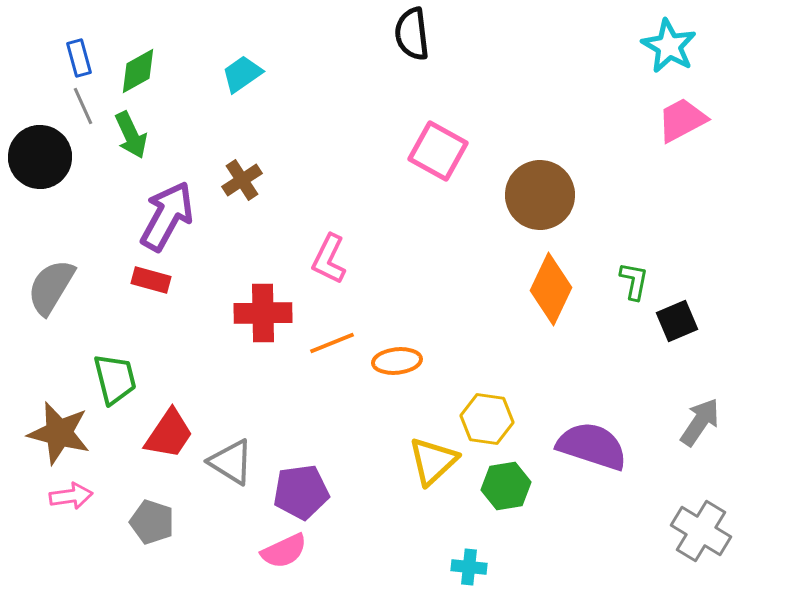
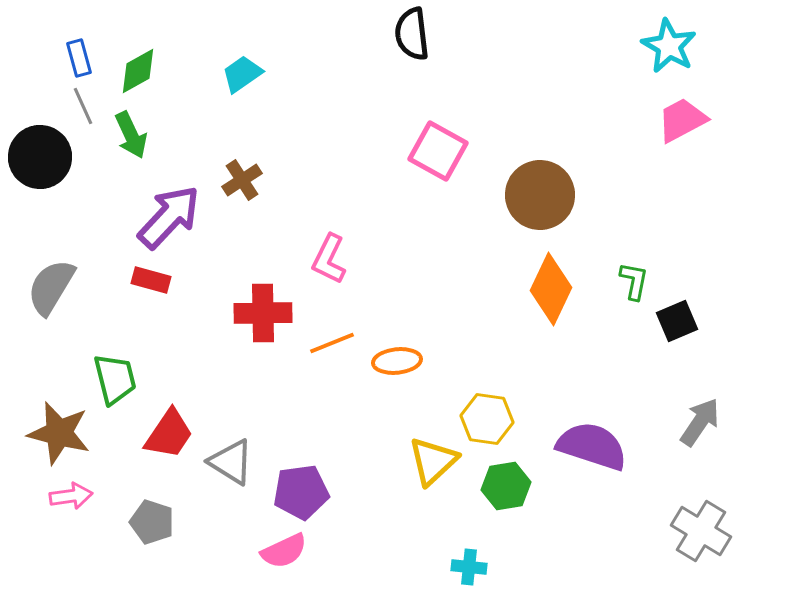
purple arrow: moved 2 px right, 1 px down; rotated 14 degrees clockwise
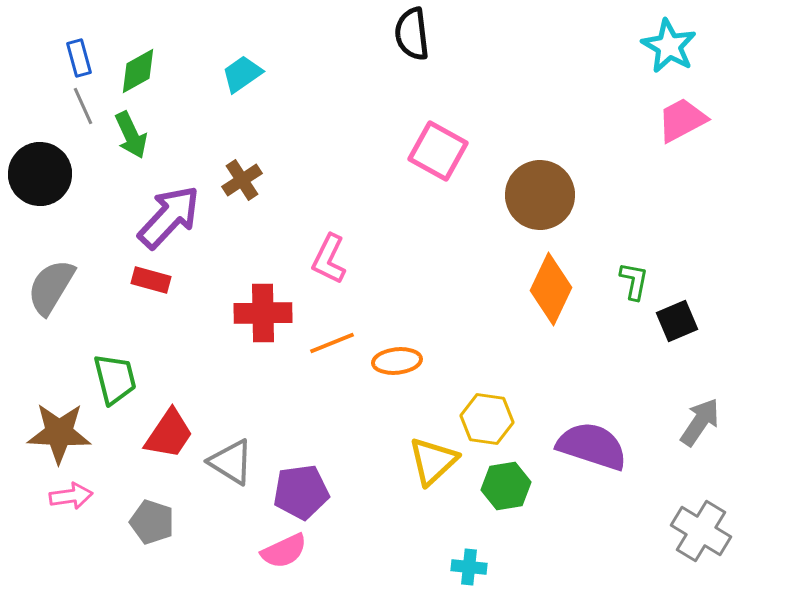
black circle: moved 17 px down
brown star: rotated 12 degrees counterclockwise
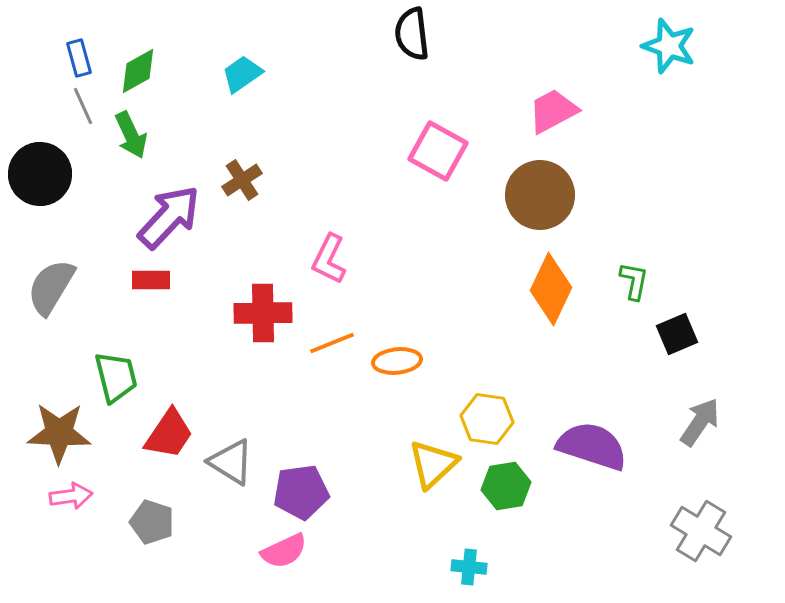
cyan star: rotated 10 degrees counterclockwise
pink trapezoid: moved 129 px left, 9 px up
red rectangle: rotated 15 degrees counterclockwise
black square: moved 13 px down
green trapezoid: moved 1 px right, 2 px up
yellow triangle: moved 3 px down
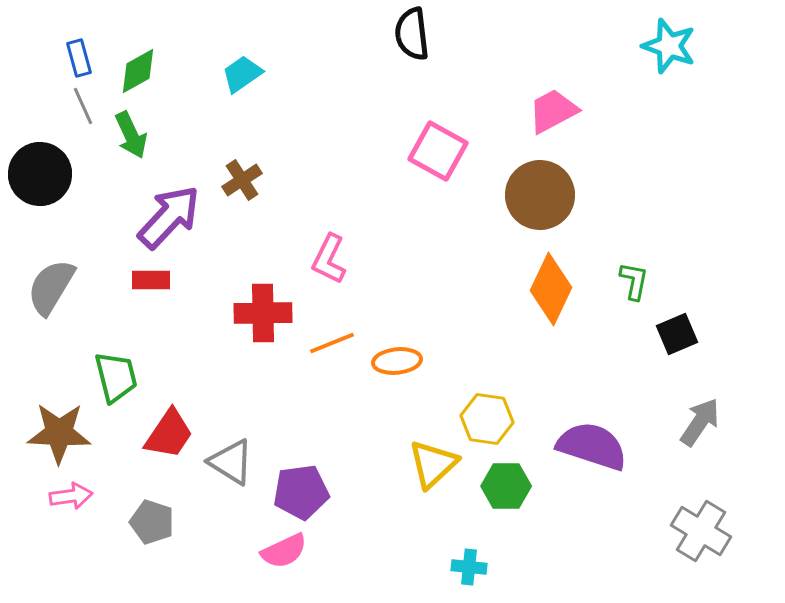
green hexagon: rotated 9 degrees clockwise
